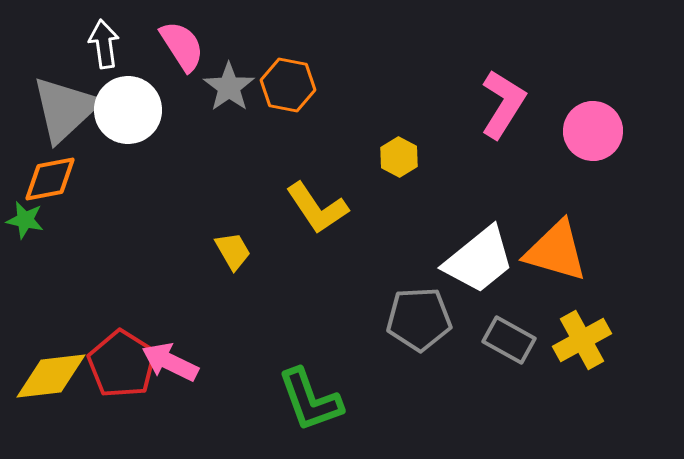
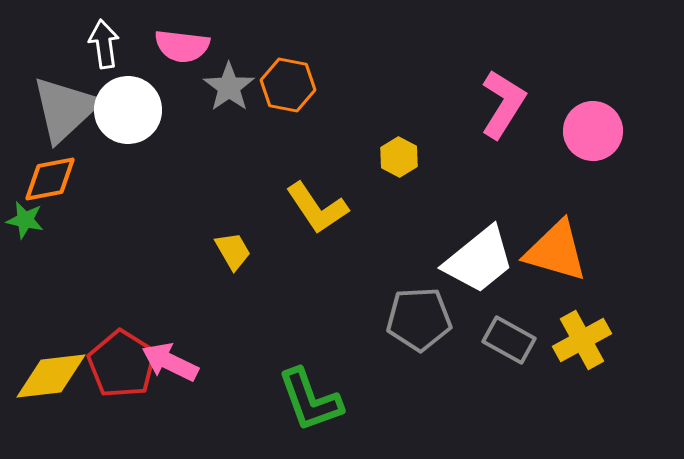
pink semicircle: rotated 130 degrees clockwise
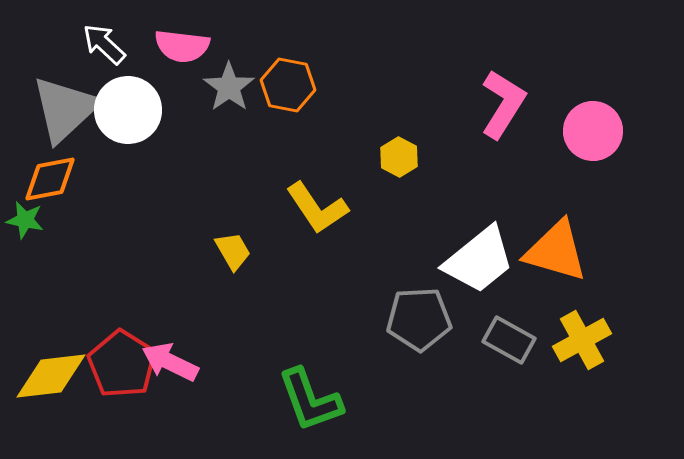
white arrow: rotated 39 degrees counterclockwise
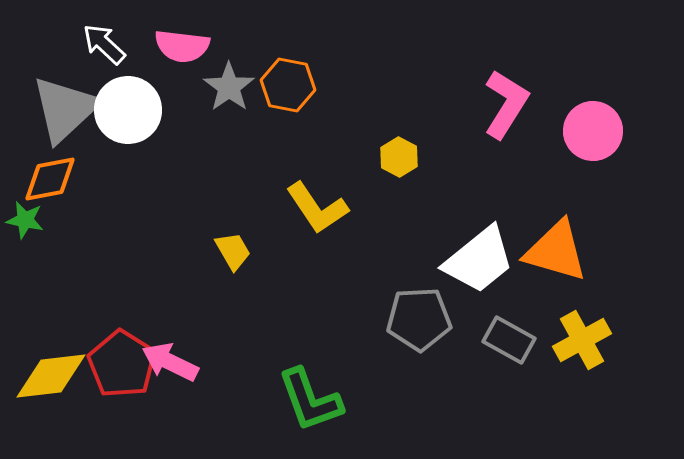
pink L-shape: moved 3 px right
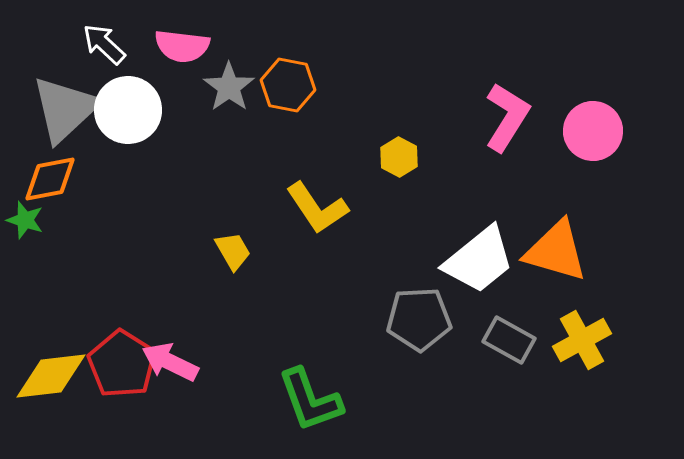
pink L-shape: moved 1 px right, 13 px down
green star: rotated 6 degrees clockwise
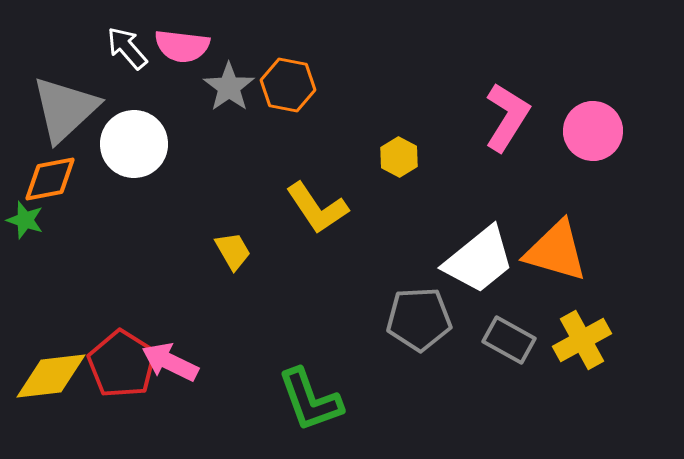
white arrow: moved 23 px right, 4 px down; rotated 6 degrees clockwise
white circle: moved 6 px right, 34 px down
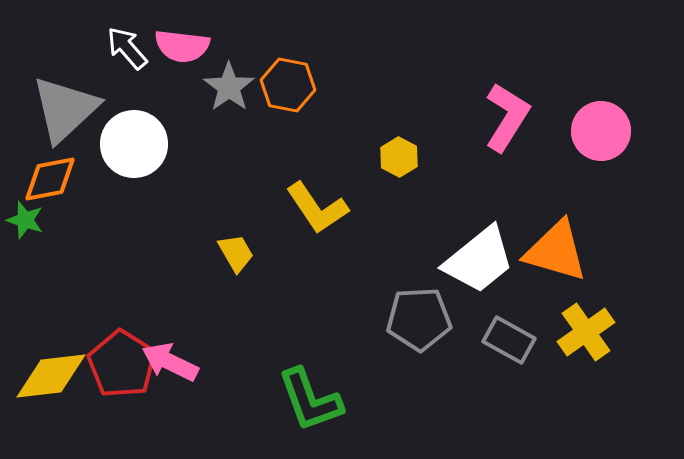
pink circle: moved 8 px right
yellow trapezoid: moved 3 px right, 2 px down
yellow cross: moved 4 px right, 8 px up; rotated 6 degrees counterclockwise
